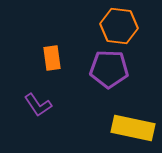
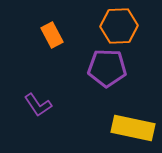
orange hexagon: rotated 9 degrees counterclockwise
orange rectangle: moved 23 px up; rotated 20 degrees counterclockwise
purple pentagon: moved 2 px left, 1 px up
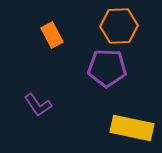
yellow rectangle: moved 1 px left
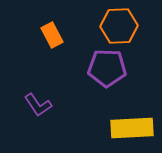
yellow rectangle: rotated 15 degrees counterclockwise
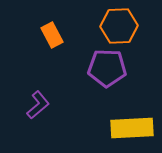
purple L-shape: rotated 96 degrees counterclockwise
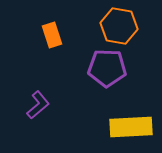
orange hexagon: rotated 12 degrees clockwise
orange rectangle: rotated 10 degrees clockwise
yellow rectangle: moved 1 px left, 1 px up
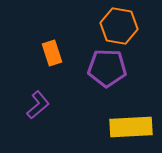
orange rectangle: moved 18 px down
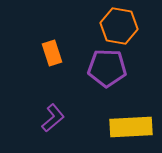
purple L-shape: moved 15 px right, 13 px down
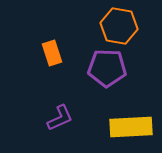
purple L-shape: moved 7 px right; rotated 16 degrees clockwise
